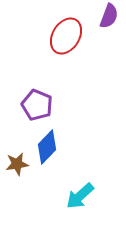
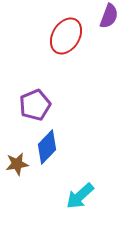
purple pentagon: moved 2 px left; rotated 28 degrees clockwise
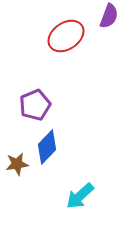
red ellipse: rotated 24 degrees clockwise
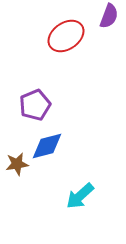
blue diamond: moved 1 px up; rotated 32 degrees clockwise
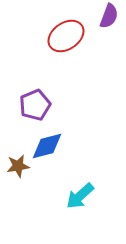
brown star: moved 1 px right, 2 px down
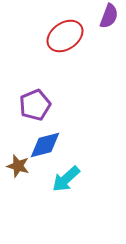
red ellipse: moved 1 px left
blue diamond: moved 2 px left, 1 px up
brown star: rotated 25 degrees clockwise
cyan arrow: moved 14 px left, 17 px up
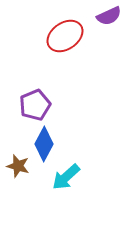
purple semicircle: rotated 45 degrees clockwise
blue diamond: moved 1 px left, 1 px up; rotated 48 degrees counterclockwise
cyan arrow: moved 2 px up
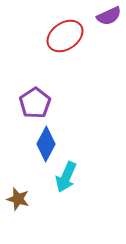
purple pentagon: moved 2 px up; rotated 12 degrees counterclockwise
blue diamond: moved 2 px right
brown star: moved 33 px down
cyan arrow: rotated 24 degrees counterclockwise
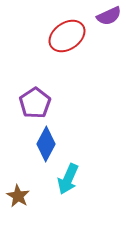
red ellipse: moved 2 px right
cyan arrow: moved 2 px right, 2 px down
brown star: moved 3 px up; rotated 15 degrees clockwise
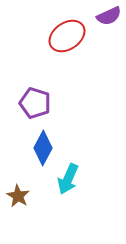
purple pentagon: rotated 20 degrees counterclockwise
blue diamond: moved 3 px left, 4 px down
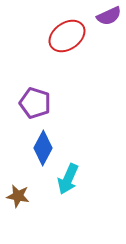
brown star: rotated 20 degrees counterclockwise
